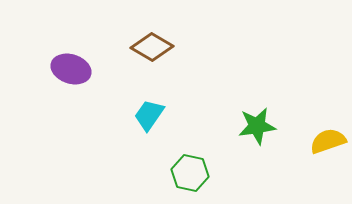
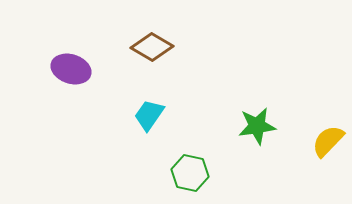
yellow semicircle: rotated 27 degrees counterclockwise
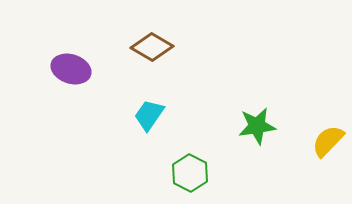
green hexagon: rotated 15 degrees clockwise
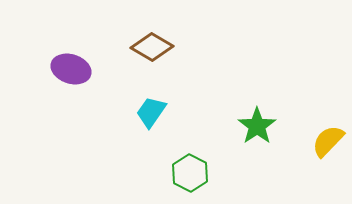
cyan trapezoid: moved 2 px right, 3 px up
green star: rotated 27 degrees counterclockwise
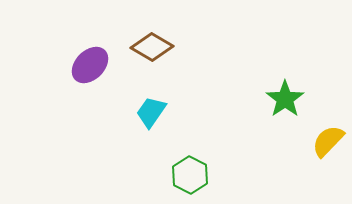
purple ellipse: moved 19 px right, 4 px up; rotated 63 degrees counterclockwise
green star: moved 28 px right, 27 px up
green hexagon: moved 2 px down
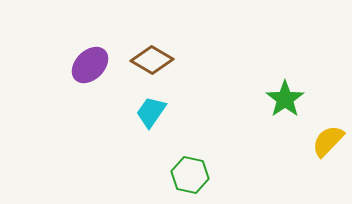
brown diamond: moved 13 px down
green hexagon: rotated 15 degrees counterclockwise
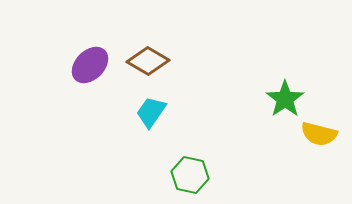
brown diamond: moved 4 px left, 1 px down
yellow semicircle: moved 9 px left, 7 px up; rotated 120 degrees counterclockwise
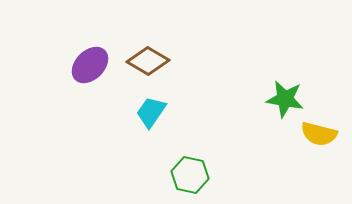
green star: rotated 27 degrees counterclockwise
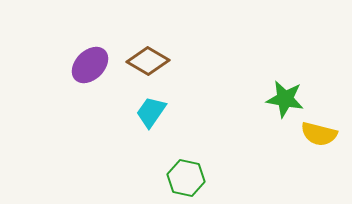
green hexagon: moved 4 px left, 3 px down
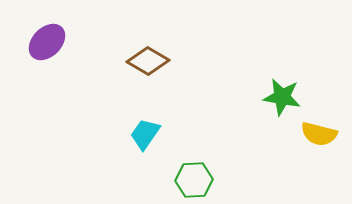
purple ellipse: moved 43 px left, 23 px up
green star: moved 3 px left, 2 px up
cyan trapezoid: moved 6 px left, 22 px down
green hexagon: moved 8 px right, 2 px down; rotated 15 degrees counterclockwise
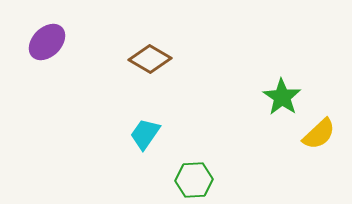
brown diamond: moved 2 px right, 2 px up
green star: rotated 24 degrees clockwise
yellow semicircle: rotated 57 degrees counterclockwise
